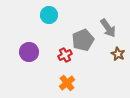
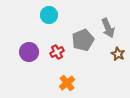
gray arrow: rotated 12 degrees clockwise
red cross: moved 8 px left, 3 px up
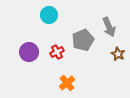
gray arrow: moved 1 px right, 1 px up
